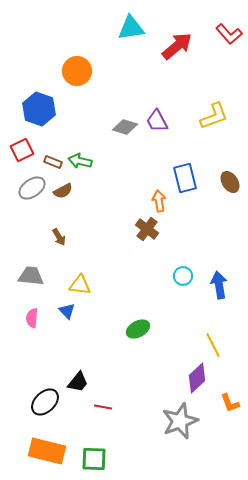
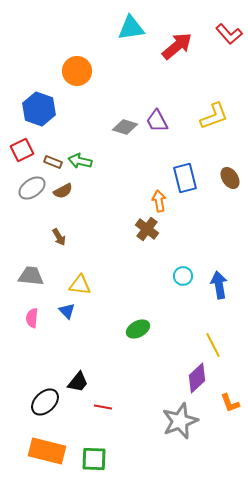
brown ellipse: moved 4 px up
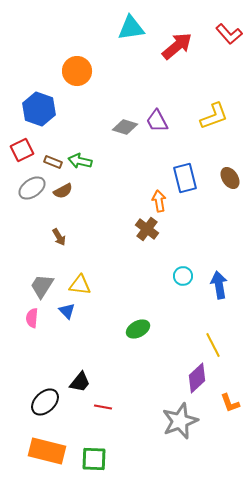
gray trapezoid: moved 11 px right, 10 px down; rotated 64 degrees counterclockwise
black trapezoid: moved 2 px right
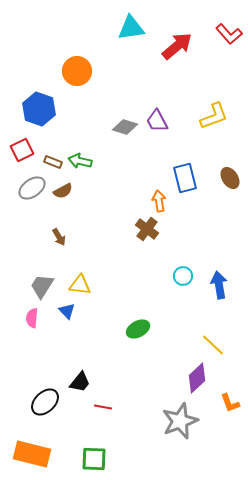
yellow line: rotated 20 degrees counterclockwise
orange rectangle: moved 15 px left, 3 px down
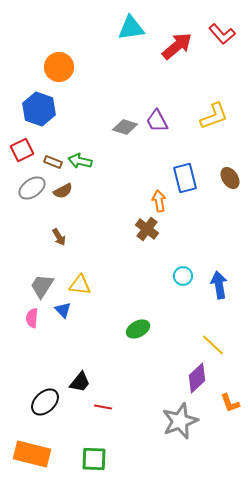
red L-shape: moved 7 px left
orange circle: moved 18 px left, 4 px up
blue triangle: moved 4 px left, 1 px up
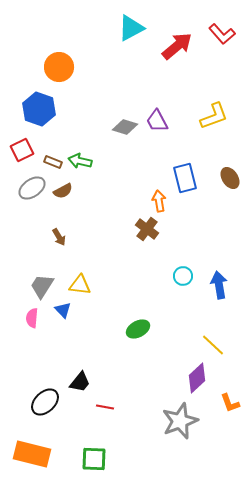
cyan triangle: rotated 20 degrees counterclockwise
red line: moved 2 px right
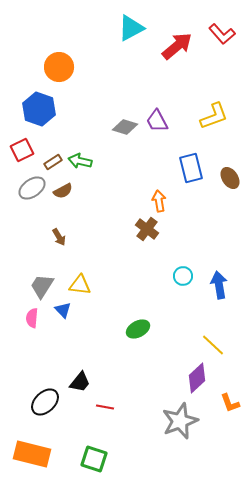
brown rectangle: rotated 54 degrees counterclockwise
blue rectangle: moved 6 px right, 10 px up
green square: rotated 16 degrees clockwise
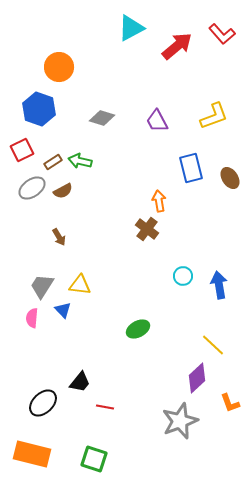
gray diamond: moved 23 px left, 9 px up
black ellipse: moved 2 px left, 1 px down
